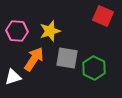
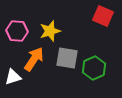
green hexagon: rotated 10 degrees clockwise
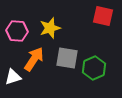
red square: rotated 10 degrees counterclockwise
yellow star: moved 3 px up
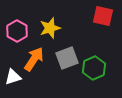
pink hexagon: rotated 25 degrees clockwise
gray square: rotated 30 degrees counterclockwise
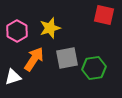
red square: moved 1 px right, 1 px up
gray square: rotated 10 degrees clockwise
green hexagon: rotated 15 degrees clockwise
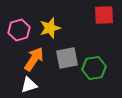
red square: rotated 15 degrees counterclockwise
pink hexagon: moved 2 px right, 1 px up; rotated 15 degrees clockwise
white triangle: moved 16 px right, 8 px down
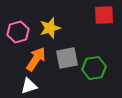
pink hexagon: moved 1 px left, 2 px down
orange arrow: moved 2 px right
white triangle: moved 1 px down
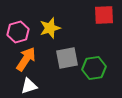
orange arrow: moved 10 px left
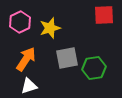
pink hexagon: moved 2 px right, 10 px up; rotated 10 degrees counterclockwise
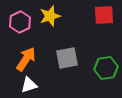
yellow star: moved 12 px up
green hexagon: moved 12 px right
white triangle: moved 1 px up
